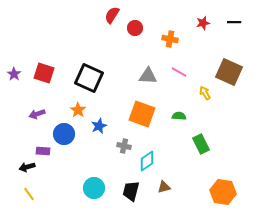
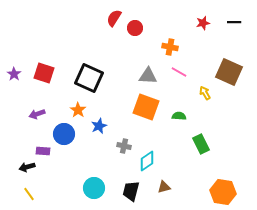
red semicircle: moved 2 px right, 3 px down
orange cross: moved 8 px down
orange square: moved 4 px right, 7 px up
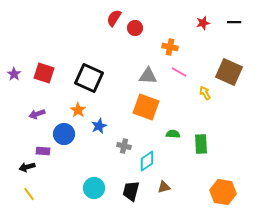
green semicircle: moved 6 px left, 18 px down
green rectangle: rotated 24 degrees clockwise
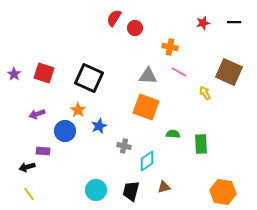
blue circle: moved 1 px right, 3 px up
cyan circle: moved 2 px right, 2 px down
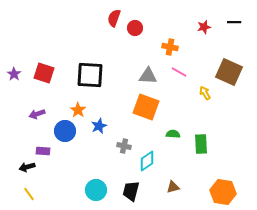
red semicircle: rotated 12 degrees counterclockwise
red star: moved 1 px right, 4 px down
black square: moved 1 px right, 3 px up; rotated 20 degrees counterclockwise
brown triangle: moved 9 px right
